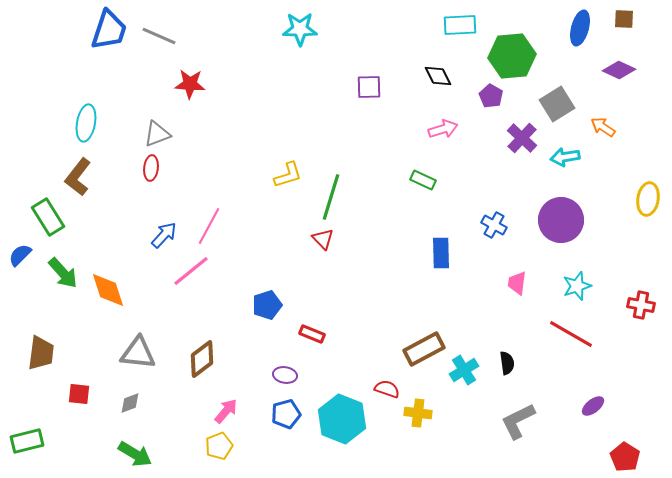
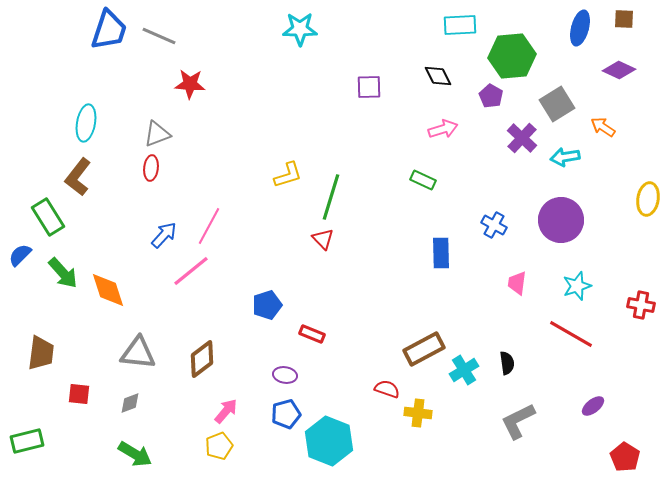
cyan hexagon at (342, 419): moved 13 px left, 22 px down
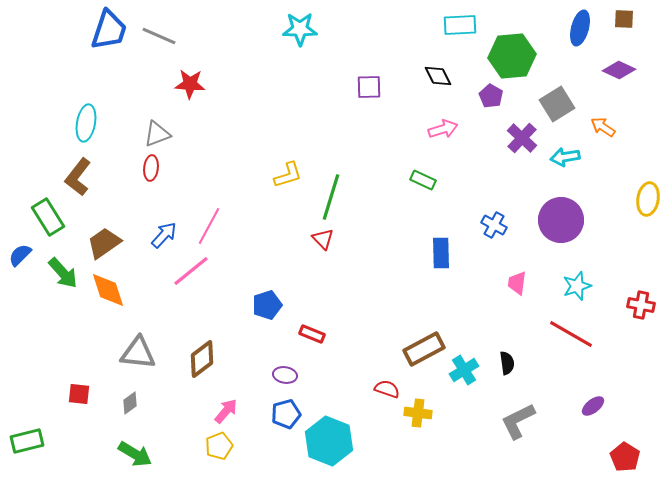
brown trapezoid at (41, 353): moved 63 px right, 110 px up; rotated 132 degrees counterclockwise
gray diamond at (130, 403): rotated 15 degrees counterclockwise
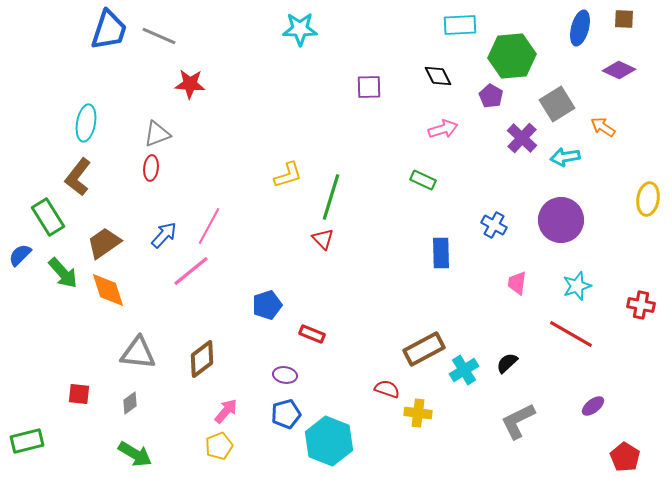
black semicircle at (507, 363): rotated 125 degrees counterclockwise
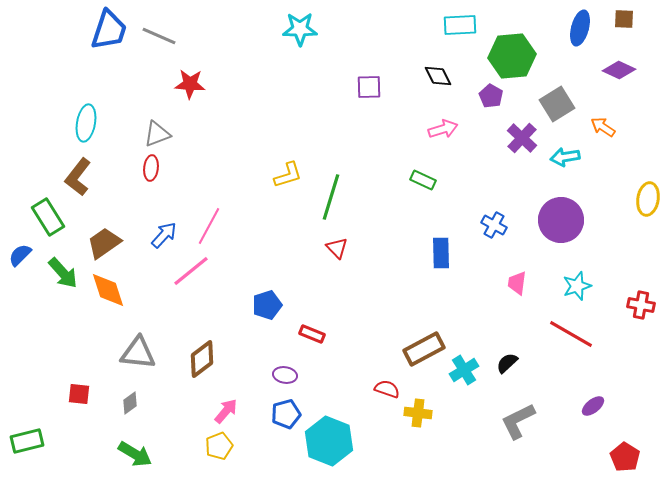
red triangle at (323, 239): moved 14 px right, 9 px down
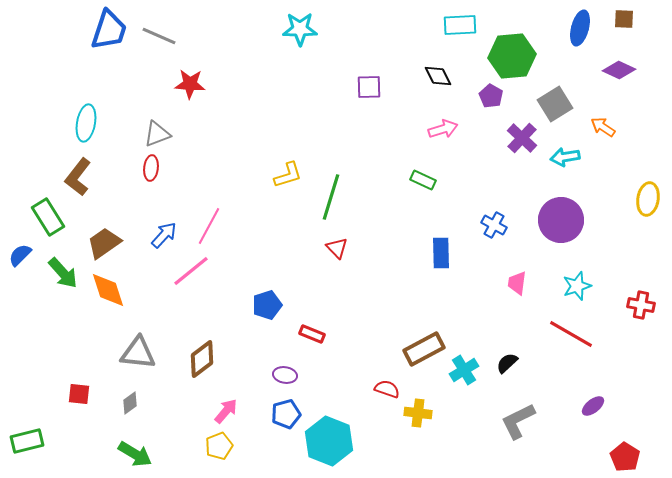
gray square at (557, 104): moved 2 px left
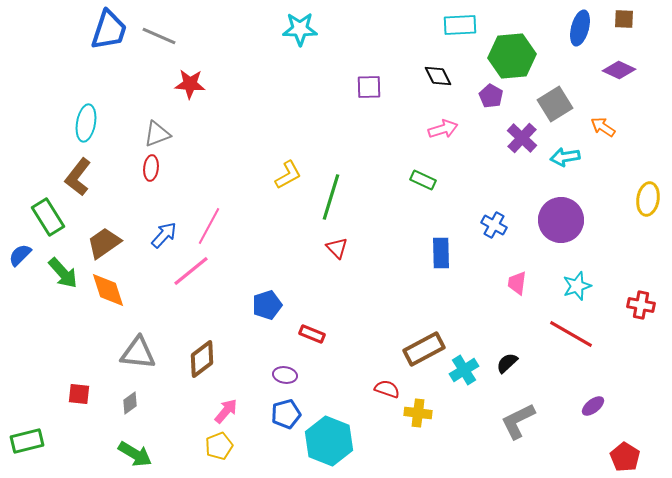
yellow L-shape at (288, 175): rotated 12 degrees counterclockwise
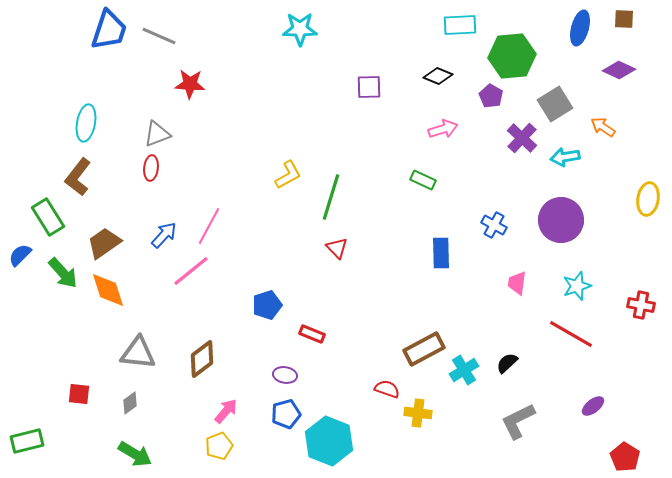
black diamond at (438, 76): rotated 40 degrees counterclockwise
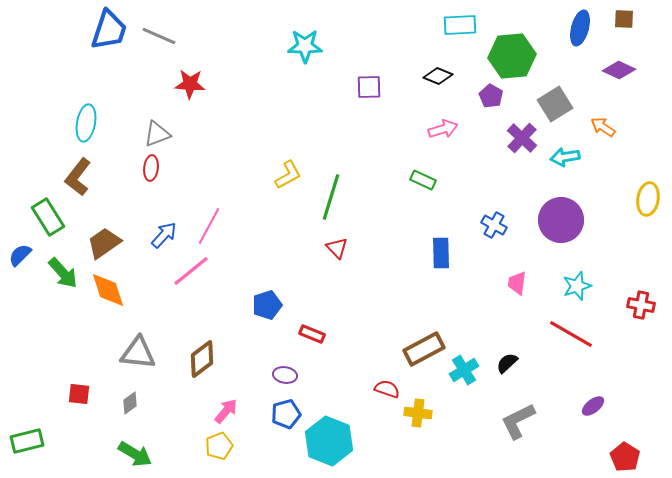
cyan star at (300, 29): moved 5 px right, 17 px down
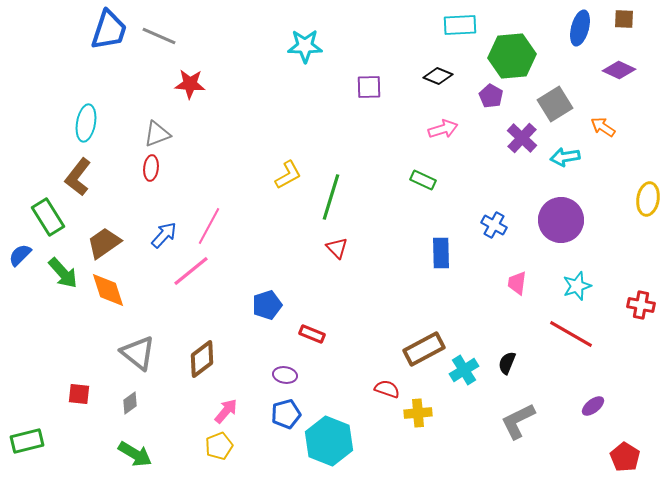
gray triangle at (138, 353): rotated 33 degrees clockwise
black semicircle at (507, 363): rotated 25 degrees counterclockwise
yellow cross at (418, 413): rotated 12 degrees counterclockwise
